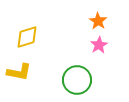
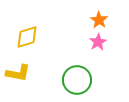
orange star: moved 1 px right, 1 px up
pink star: moved 1 px left, 3 px up
yellow L-shape: moved 1 px left, 1 px down
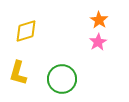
yellow diamond: moved 1 px left, 6 px up
yellow L-shape: rotated 95 degrees clockwise
green circle: moved 15 px left, 1 px up
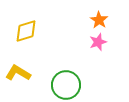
pink star: rotated 12 degrees clockwise
yellow L-shape: rotated 105 degrees clockwise
green circle: moved 4 px right, 6 px down
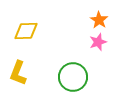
yellow diamond: rotated 15 degrees clockwise
yellow L-shape: rotated 100 degrees counterclockwise
green circle: moved 7 px right, 8 px up
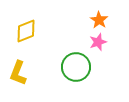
yellow diamond: rotated 20 degrees counterclockwise
green circle: moved 3 px right, 10 px up
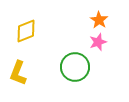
green circle: moved 1 px left
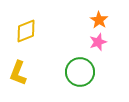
green circle: moved 5 px right, 5 px down
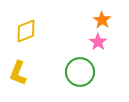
orange star: moved 3 px right
pink star: rotated 18 degrees counterclockwise
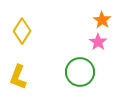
yellow diamond: moved 4 px left; rotated 35 degrees counterclockwise
yellow L-shape: moved 4 px down
